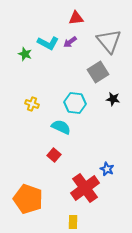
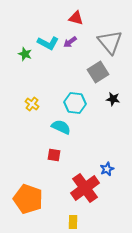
red triangle: rotated 21 degrees clockwise
gray triangle: moved 1 px right, 1 px down
yellow cross: rotated 16 degrees clockwise
red square: rotated 32 degrees counterclockwise
blue star: rotated 24 degrees clockwise
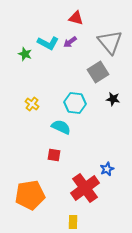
orange pentagon: moved 2 px right, 4 px up; rotated 28 degrees counterclockwise
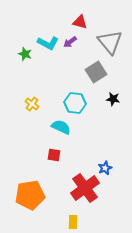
red triangle: moved 4 px right, 4 px down
gray square: moved 2 px left
blue star: moved 2 px left, 1 px up
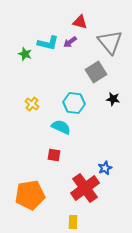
cyan L-shape: rotated 15 degrees counterclockwise
cyan hexagon: moved 1 px left
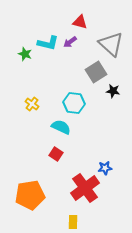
gray triangle: moved 1 px right, 2 px down; rotated 8 degrees counterclockwise
black star: moved 8 px up
red square: moved 2 px right, 1 px up; rotated 24 degrees clockwise
blue star: rotated 16 degrees clockwise
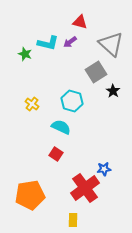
black star: rotated 24 degrees clockwise
cyan hexagon: moved 2 px left, 2 px up; rotated 10 degrees clockwise
blue star: moved 1 px left, 1 px down
yellow rectangle: moved 2 px up
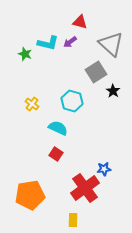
cyan semicircle: moved 3 px left, 1 px down
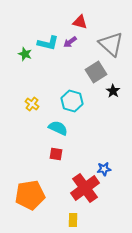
red square: rotated 24 degrees counterclockwise
